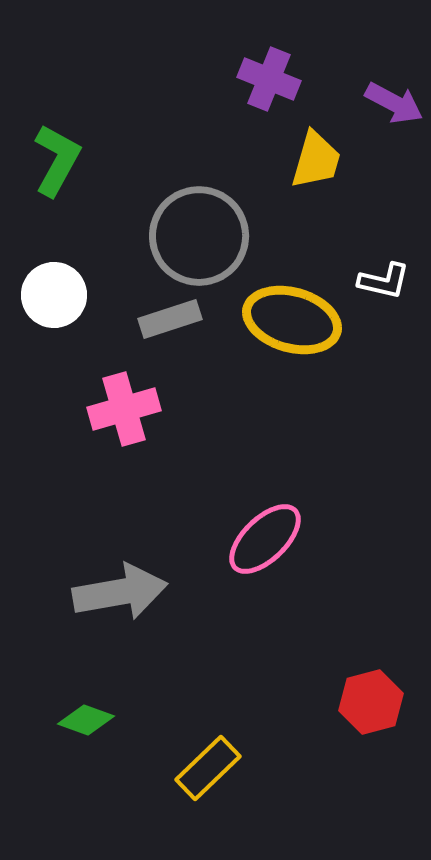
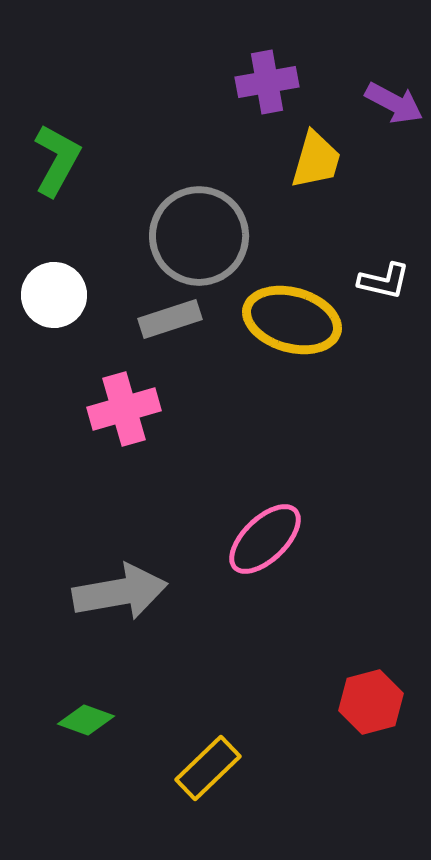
purple cross: moved 2 px left, 3 px down; rotated 32 degrees counterclockwise
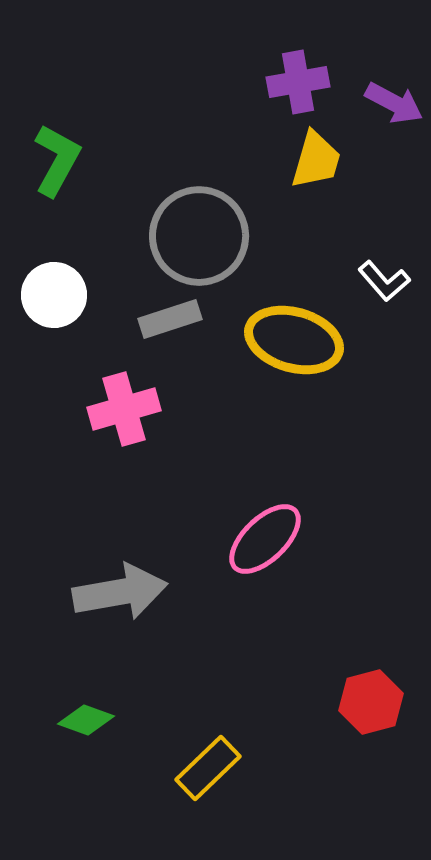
purple cross: moved 31 px right
white L-shape: rotated 36 degrees clockwise
yellow ellipse: moved 2 px right, 20 px down
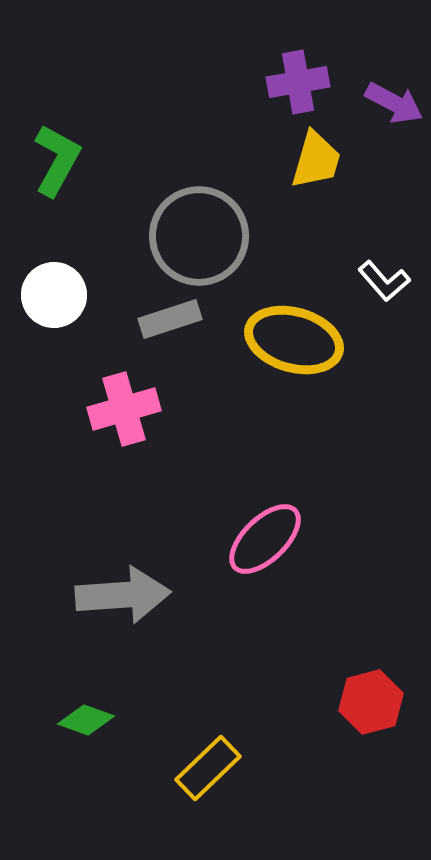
gray arrow: moved 3 px right, 3 px down; rotated 6 degrees clockwise
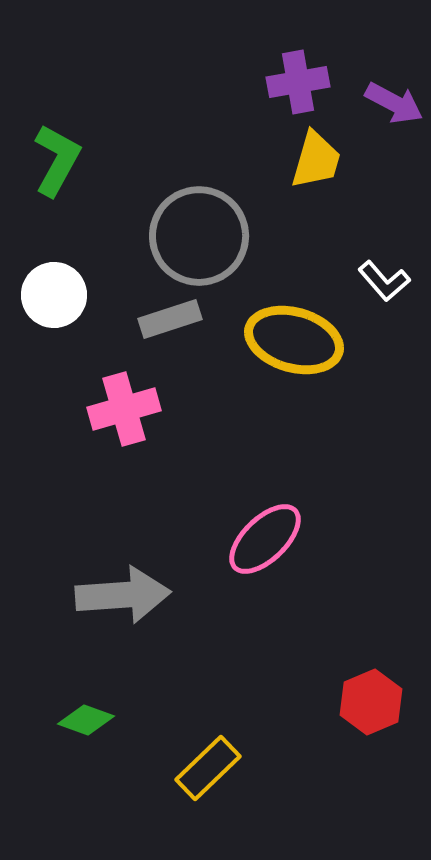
red hexagon: rotated 8 degrees counterclockwise
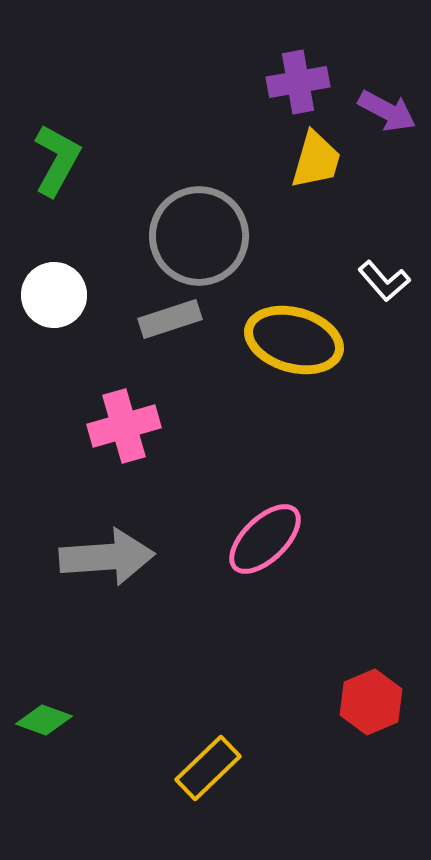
purple arrow: moved 7 px left, 8 px down
pink cross: moved 17 px down
gray arrow: moved 16 px left, 38 px up
green diamond: moved 42 px left
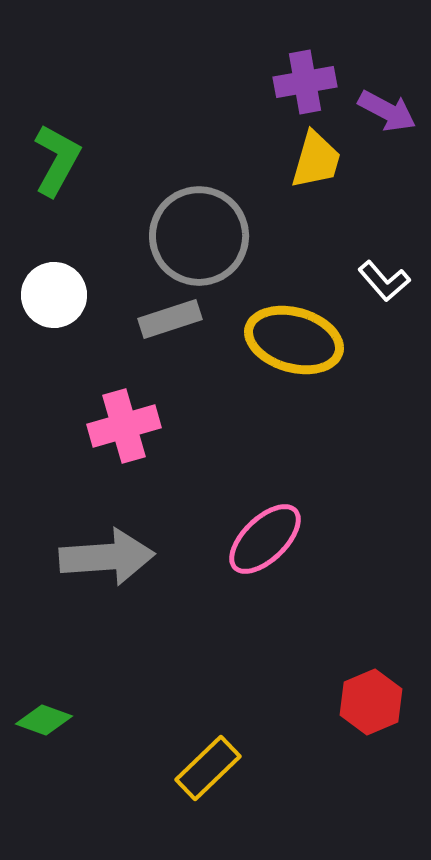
purple cross: moved 7 px right
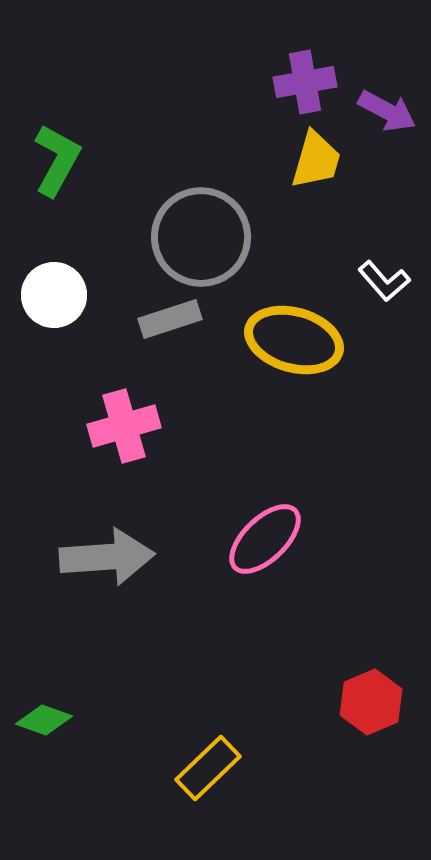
gray circle: moved 2 px right, 1 px down
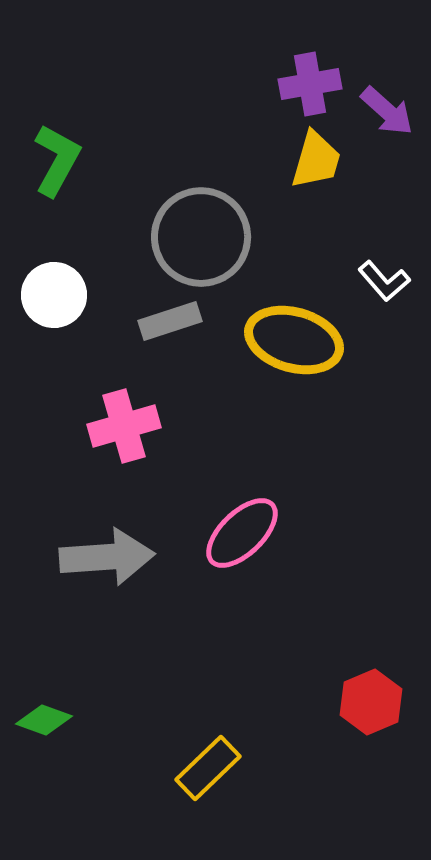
purple cross: moved 5 px right, 2 px down
purple arrow: rotated 14 degrees clockwise
gray rectangle: moved 2 px down
pink ellipse: moved 23 px left, 6 px up
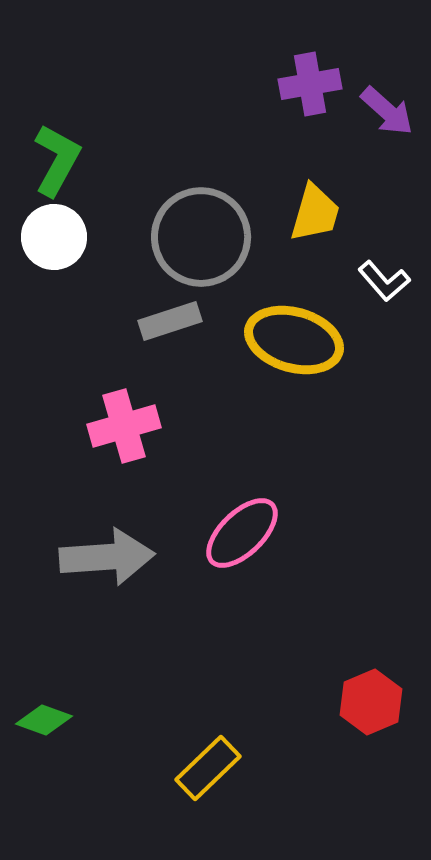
yellow trapezoid: moved 1 px left, 53 px down
white circle: moved 58 px up
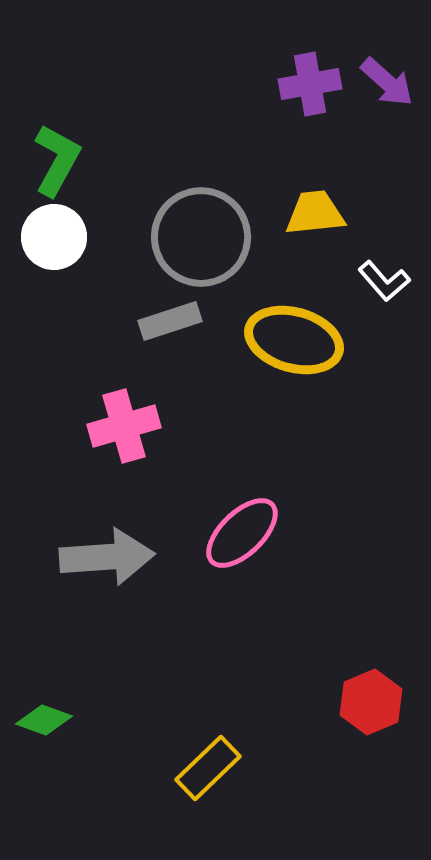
purple arrow: moved 29 px up
yellow trapezoid: rotated 112 degrees counterclockwise
